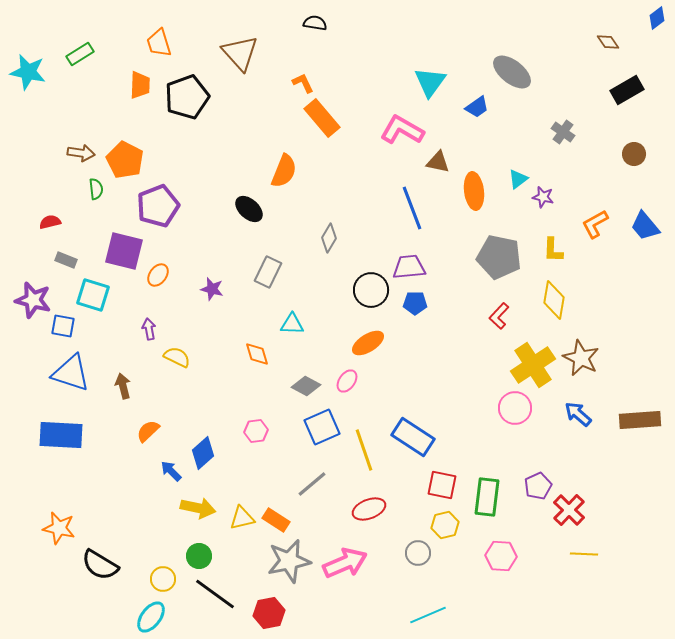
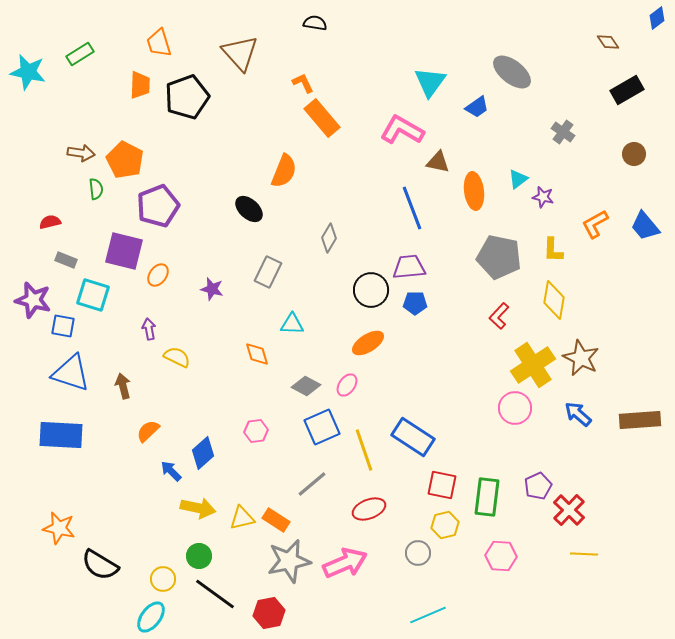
pink ellipse at (347, 381): moved 4 px down
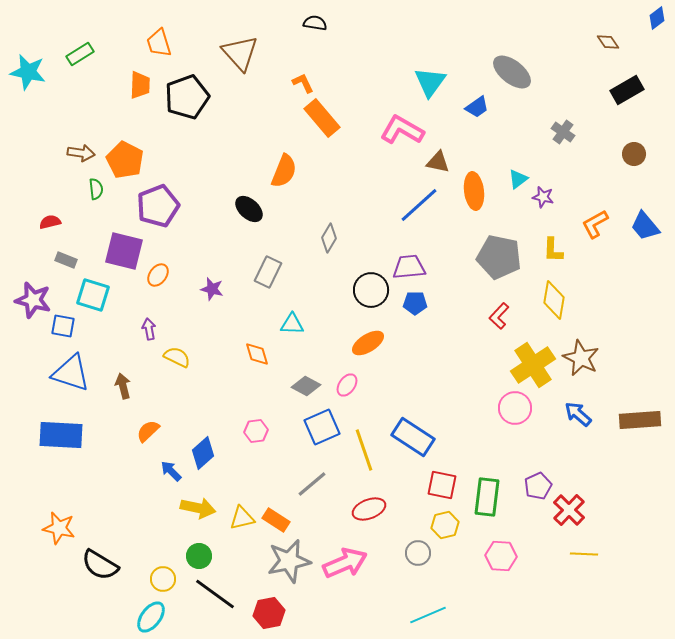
blue line at (412, 208): moved 7 px right, 3 px up; rotated 69 degrees clockwise
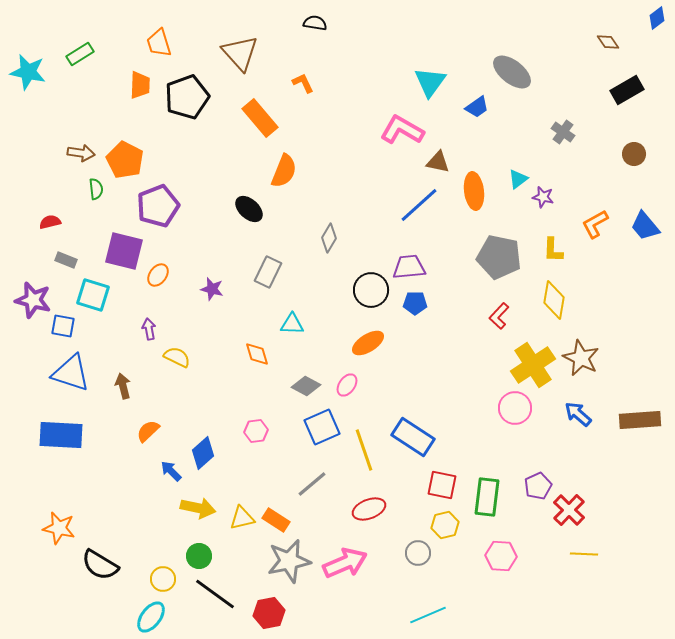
orange rectangle at (322, 118): moved 62 px left
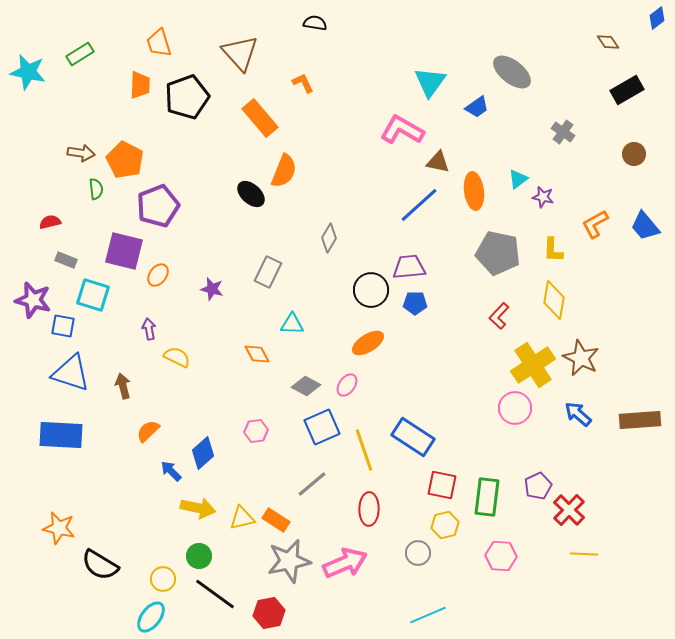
black ellipse at (249, 209): moved 2 px right, 15 px up
gray pentagon at (499, 257): moved 1 px left, 4 px up
orange diamond at (257, 354): rotated 12 degrees counterclockwise
red ellipse at (369, 509): rotated 68 degrees counterclockwise
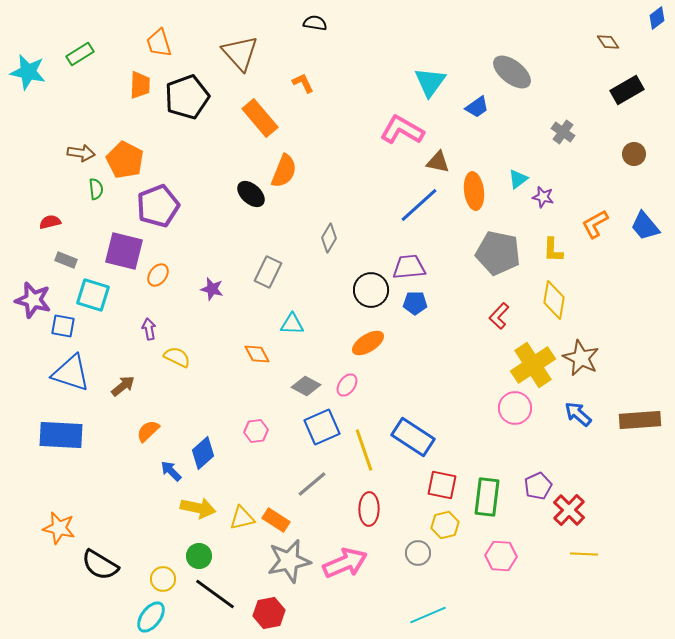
brown arrow at (123, 386): rotated 65 degrees clockwise
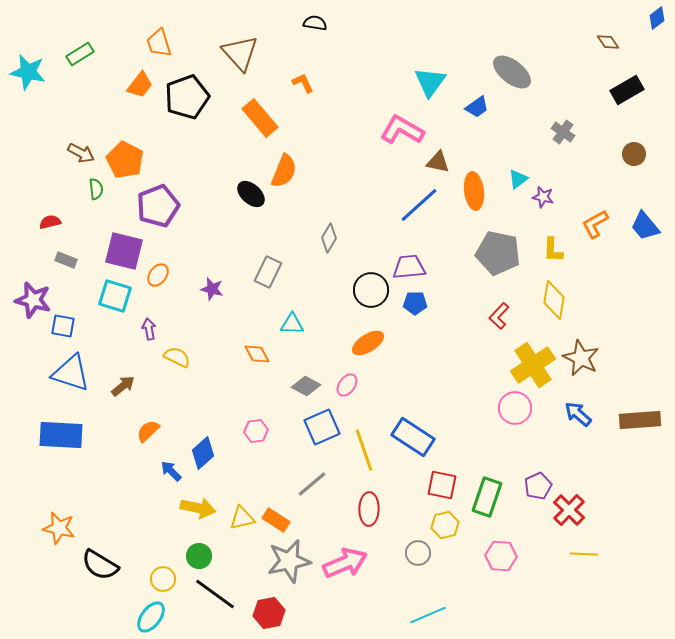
orange trapezoid at (140, 85): rotated 36 degrees clockwise
brown arrow at (81, 153): rotated 20 degrees clockwise
cyan square at (93, 295): moved 22 px right, 1 px down
green rectangle at (487, 497): rotated 12 degrees clockwise
